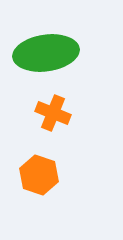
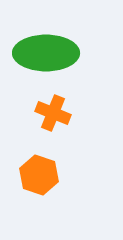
green ellipse: rotated 8 degrees clockwise
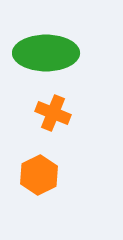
orange hexagon: rotated 15 degrees clockwise
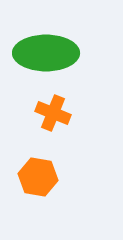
orange hexagon: moved 1 px left, 2 px down; rotated 24 degrees counterclockwise
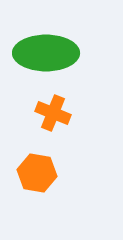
orange hexagon: moved 1 px left, 4 px up
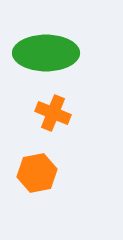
orange hexagon: rotated 21 degrees counterclockwise
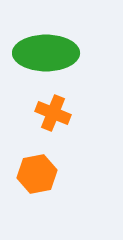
orange hexagon: moved 1 px down
